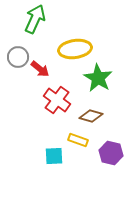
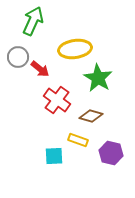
green arrow: moved 2 px left, 2 px down
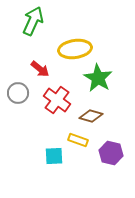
gray circle: moved 36 px down
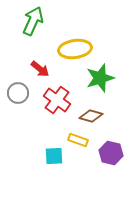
green star: moved 2 px right; rotated 24 degrees clockwise
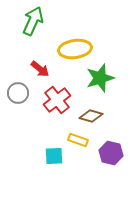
red cross: rotated 16 degrees clockwise
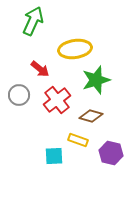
green star: moved 4 px left, 2 px down
gray circle: moved 1 px right, 2 px down
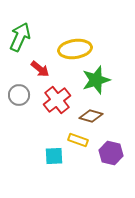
green arrow: moved 13 px left, 16 px down
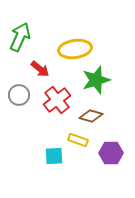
purple hexagon: rotated 15 degrees counterclockwise
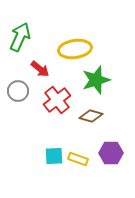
gray circle: moved 1 px left, 4 px up
yellow rectangle: moved 19 px down
